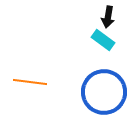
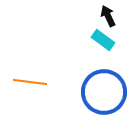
black arrow: moved 1 px up; rotated 145 degrees clockwise
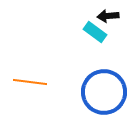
black arrow: rotated 70 degrees counterclockwise
cyan rectangle: moved 8 px left, 8 px up
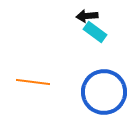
black arrow: moved 21 px left
orange line: moved 3 px right
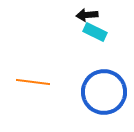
black arrow: moved 1 px up
cyan rectangle: rotated 10 degrees counterclockwise
